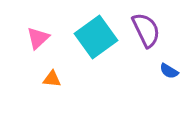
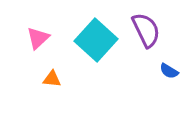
cyan square: moved 3 px down; rotated 12 degrees counterclockwise
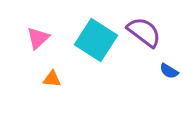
purple semicircle: moved 2 px left, 2 px down; rotated 27 degrees counterclockwise
cyan square: rotated 9 degrees counterclockwise
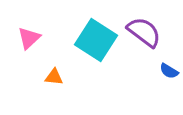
pink triangle: moved 9 px left
orange triangle: moved 2 px right, 2 px up
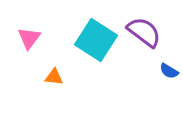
pink triangle: rotated 10 degrees counterclockwise
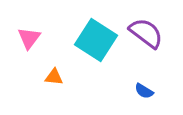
purple semicircle: moved 2 px right, 1 px down
blue semicircle: moved 25 px left, 20 px down
